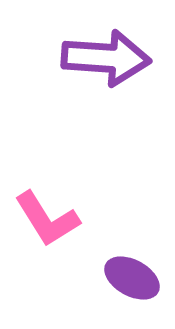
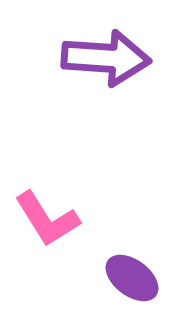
purple ellipse: rotated 8 degrees clockwise
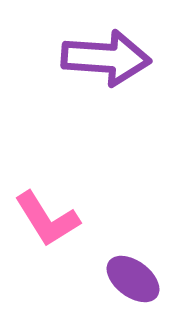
purple ellipse: moved 1 px right, 1 px down
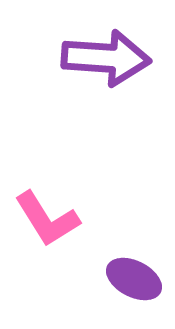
purple ellipse: moved 1 px right; rotated 10 degrees counterclockwise
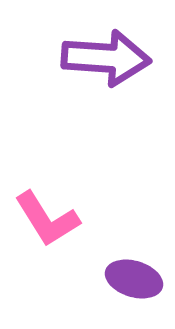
purple ellipse: rotated 10 degrees counterclockwise
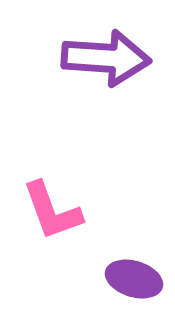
pink L-shape: moved 5 px right, 8 px up; rotated 12 degrees clockwise
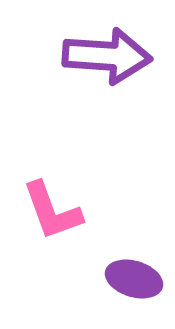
purple arrow: moved 1 px right, 2 px up
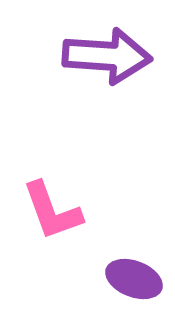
purple ellipse: rotated 4 degrees clockwise
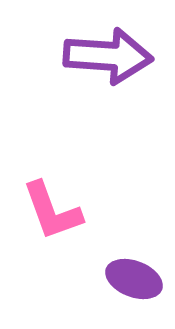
purple arrow: moved 1 px right
